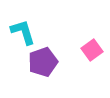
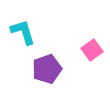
purple pentagon: moved 4 px right, 7 px down
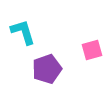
pink square: rotated 20 degrees clockwise
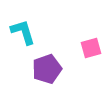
pink square: moved 1 px left, 2 px up
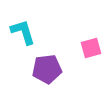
purple pentagon: rotated 12 degrees clockwise
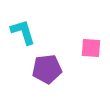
pink square: rotated 20 degrees clockwise
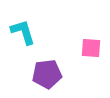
purple pentagon: moved 5 px down
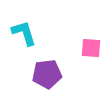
cyan L-shape: moved 1 px right, 1 px down
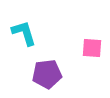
pink square: moved 1 px right
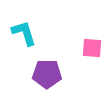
purple pentagon: rotated 8 degrees clockwise
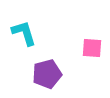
purple pentagon: rotated 16 degrees counterclockwise
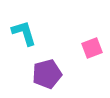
pink square: rotated 25 degrees counterclockwise
